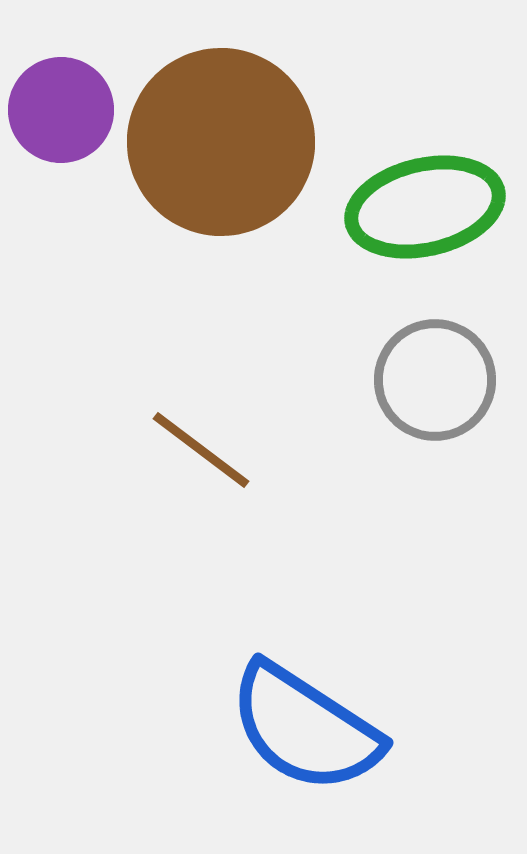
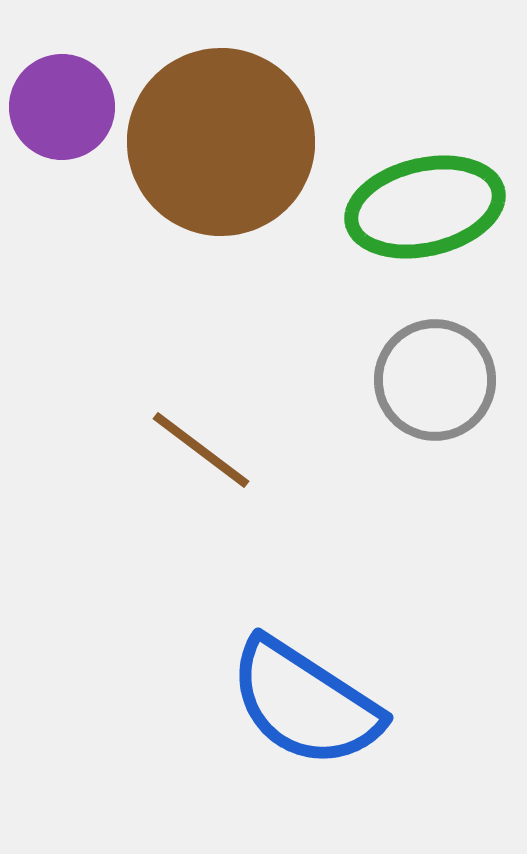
purple circle: moved 1 px right, 3 px up
blue semicircle: moved 25 px up
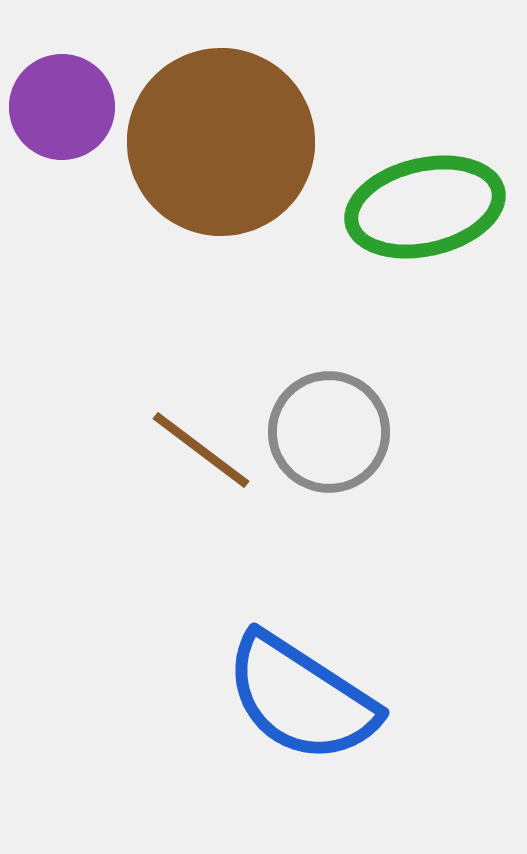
gray circle: moved 106 px left, 52 px down
blue semicircle: moved 4 px left, 5 px up
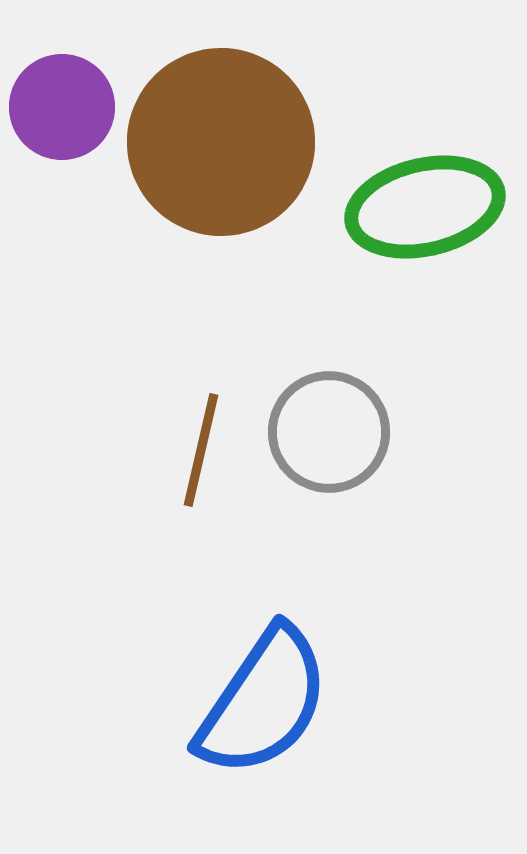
brown line: rotated 66 degrees clockwise
blue semicircle: moved 38 px left, 4 px down; rotated 89 degrees counterclockwise
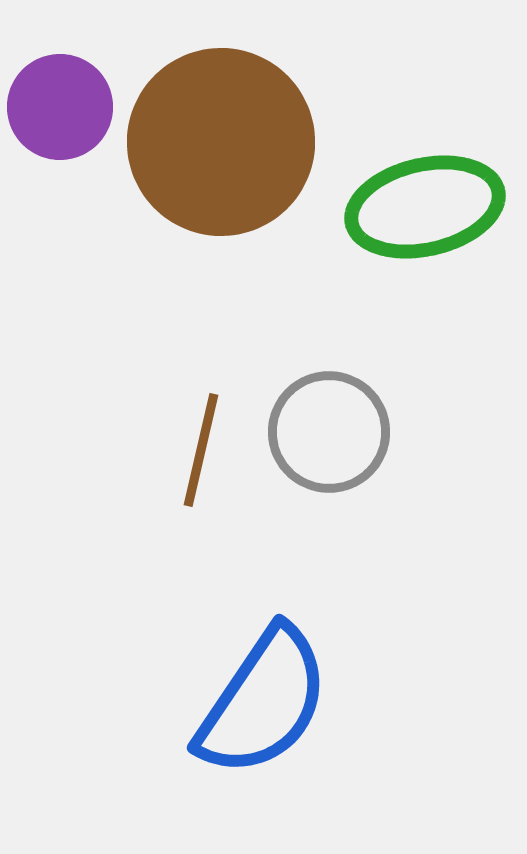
purple circle: moved 2 px left
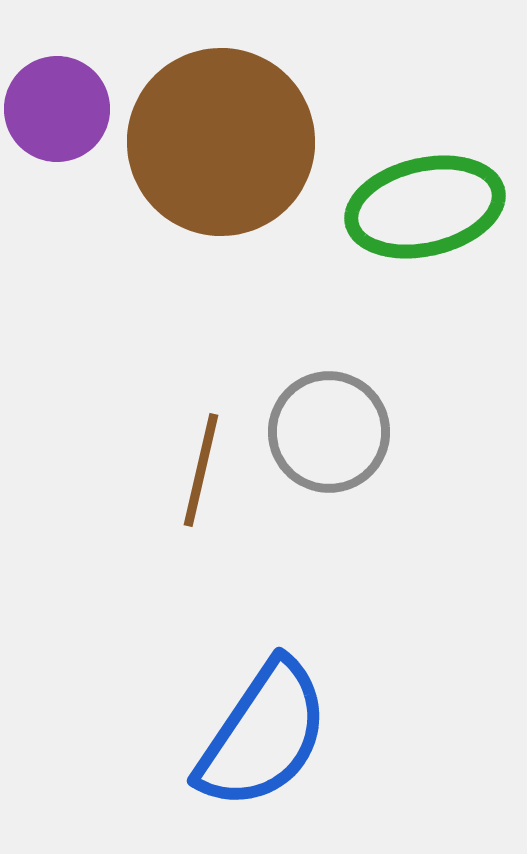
purple circle: moved 3 px left, 2 px down
brown line: moved 20 px down
blue semicircle: moved 33 px down
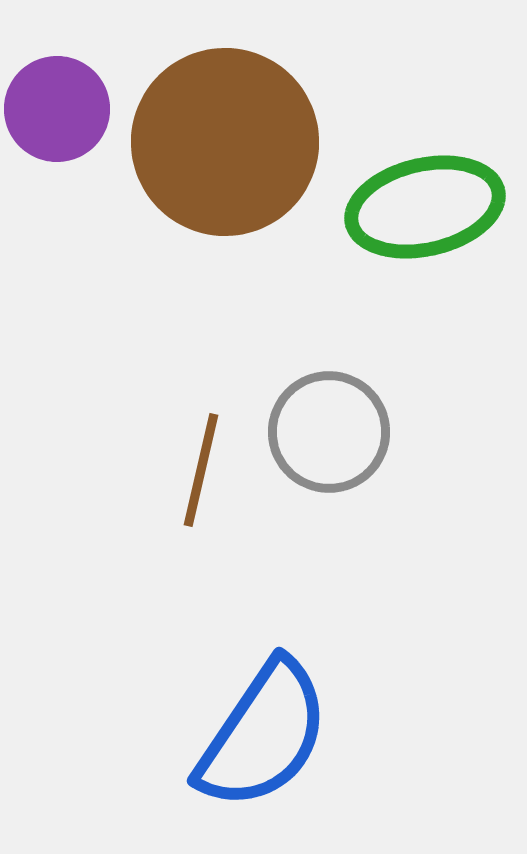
brown circle: moved 4 px right
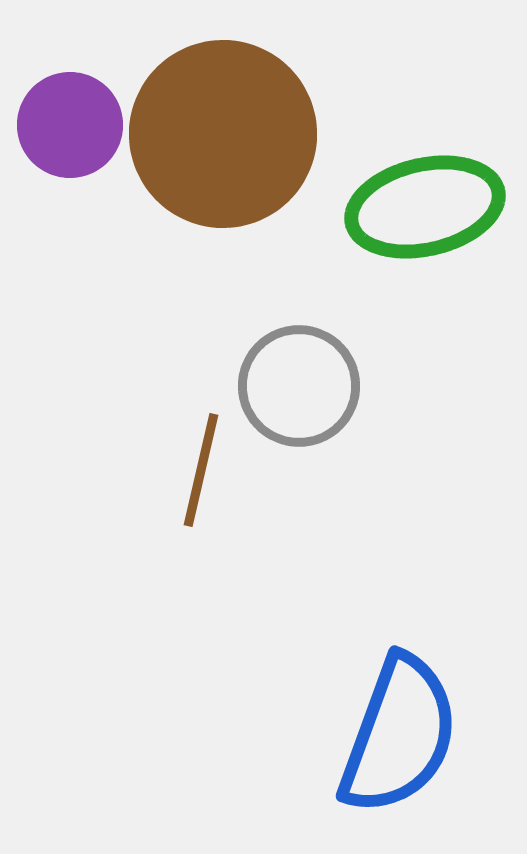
purple circle: moved 13 px right, 16 px down
brown circle: moved 2 px left, 8 px up
gray circle: moved 30 px left, 46 px up
blue semicircle: moved 136 px right; rotated 14 degrees counterclockwise
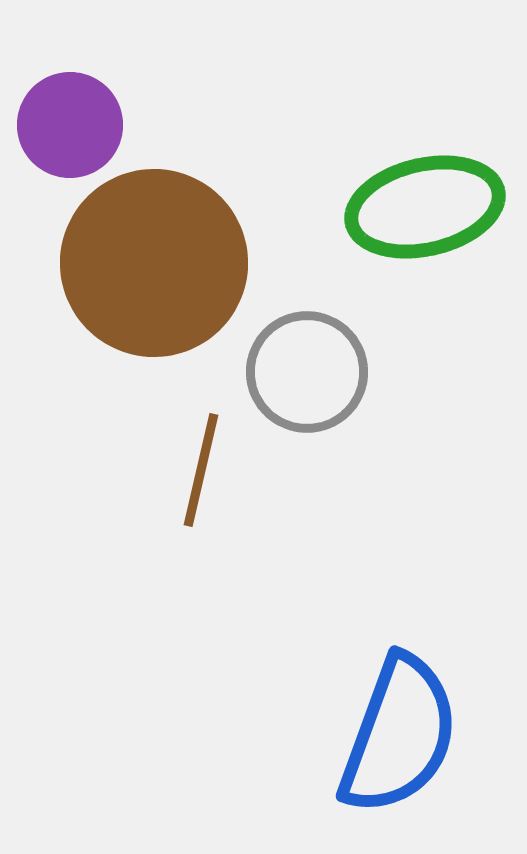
brown circle: moved 69 px left, 129 px down
gray circle: moved 8 px right, 14 px up
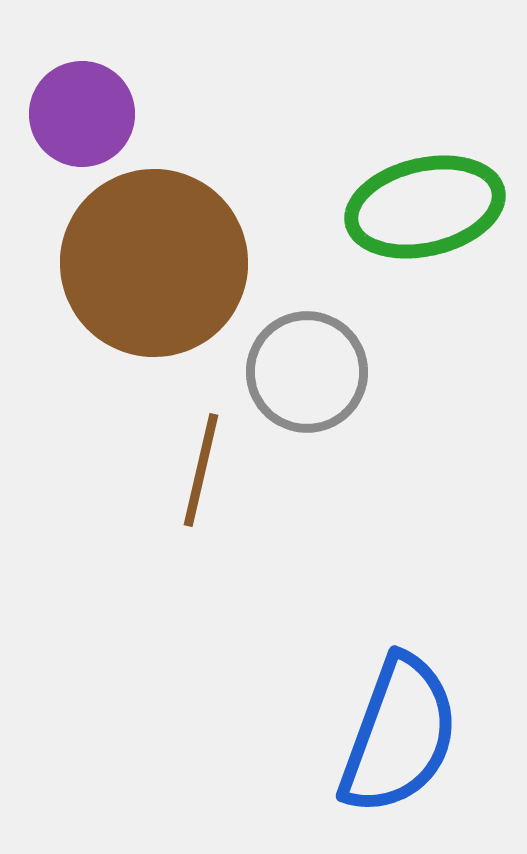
purple circle: moved 12 px right, 11 px up
